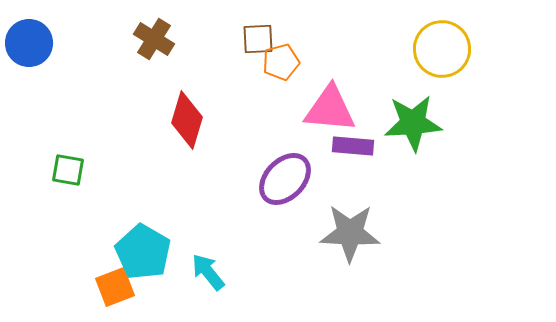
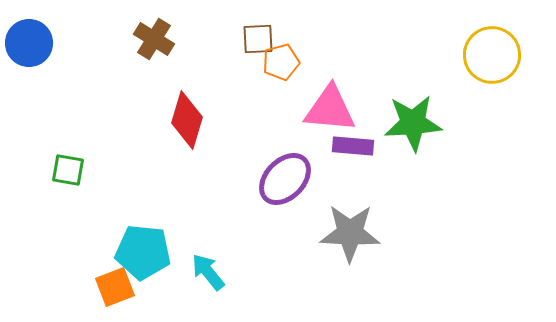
yellow circle: moved 50 px right, 6 px down
cyan pentagon: rotated 24 degrees counterclockwise
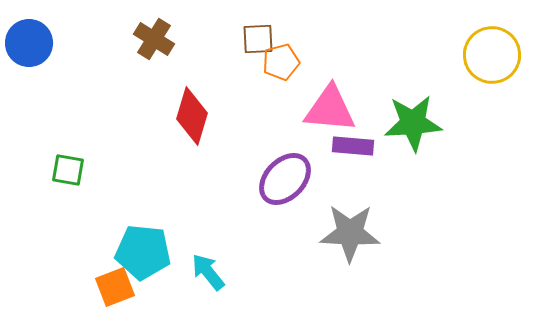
red diamond: moved 5 px right, 4 px up
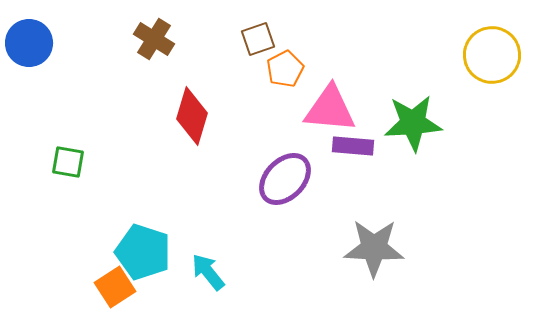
brown square: rotated 16 degrees counterclockwise
orange pentagon: moved 4 px right, 7 px down; rotated 12 degrees counterclockwise
green square: moved 8 px up
gray star: moved 24 px right, 15 px down
cyan pentagon: rotated 12 degrees clockwise
orange square: rotated 12 degrees counterclockwise
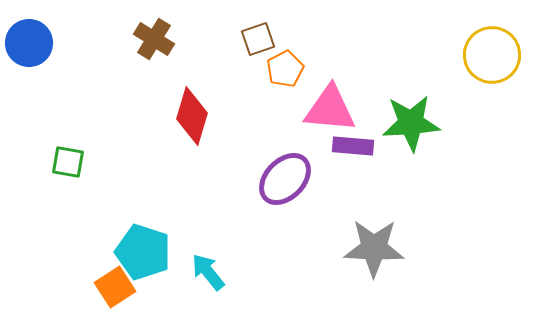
green star: moved 2 px left
